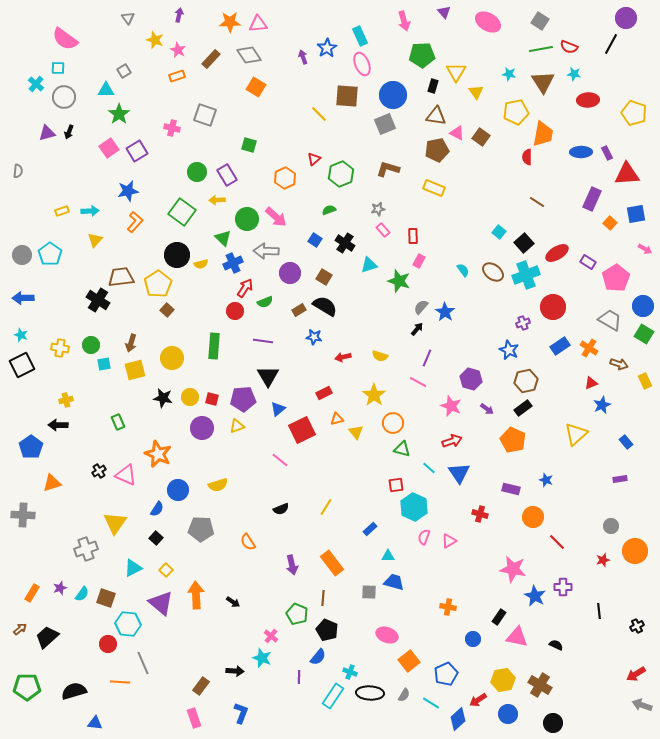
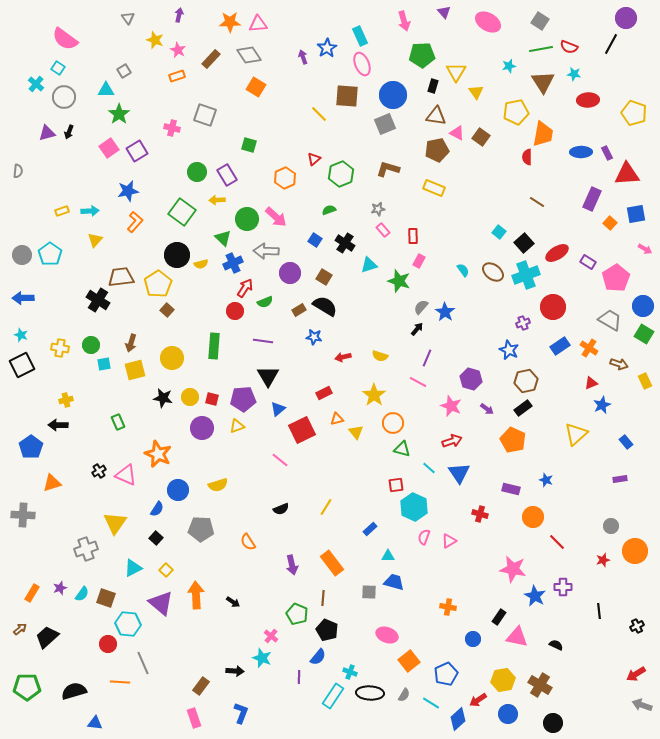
cyan square at (58, 68): rotated 32 degrees clockwise
cyan star at (509, 74): moved 8 px up; rotated 24 degrees counterclockwise
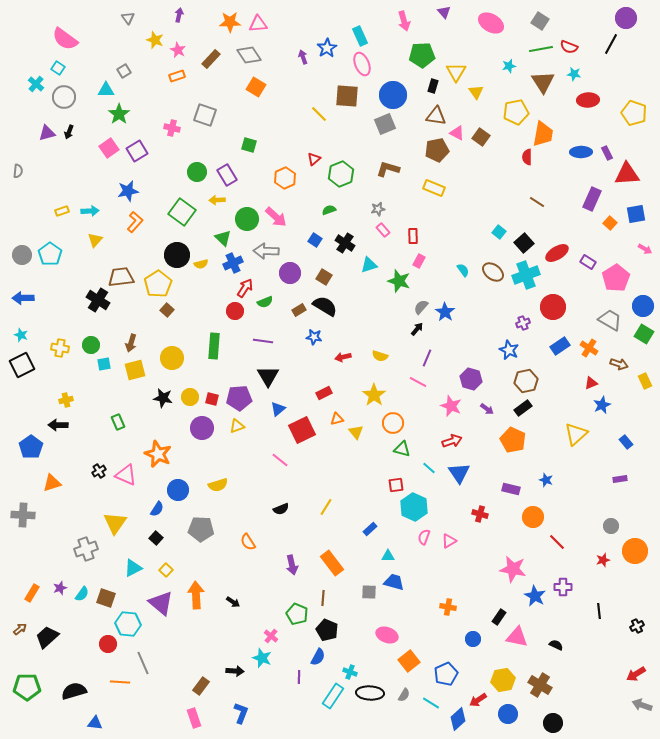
pink ellipse at (488, 22): moved 3 px right, 1 px down
purple pentagon at (243, 399): moved 4 px left, 1 px up
blue semicircle at (318, 657): rotated 12 degrees counterclockwise
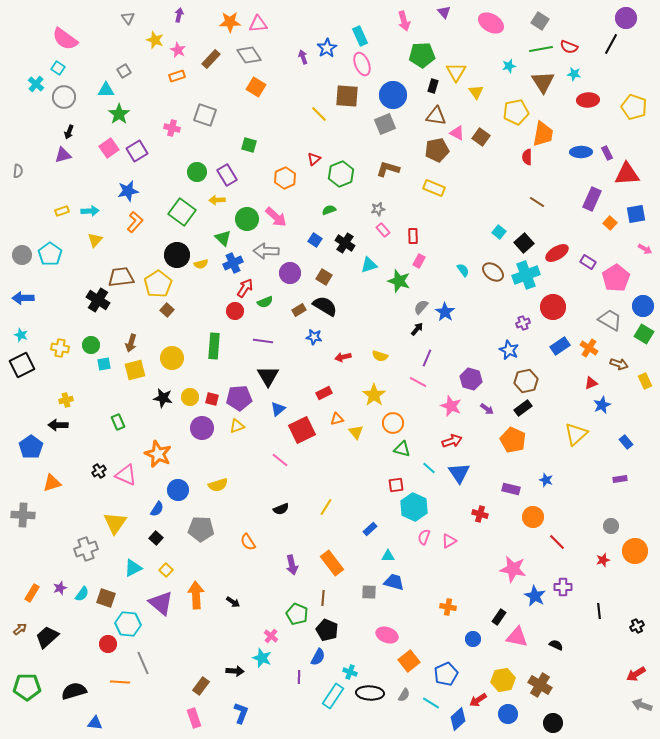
yellow pentagon at (634, 113): moved 6 px up
purple triangle at (47, 133): moved 16 px right, 22 px down
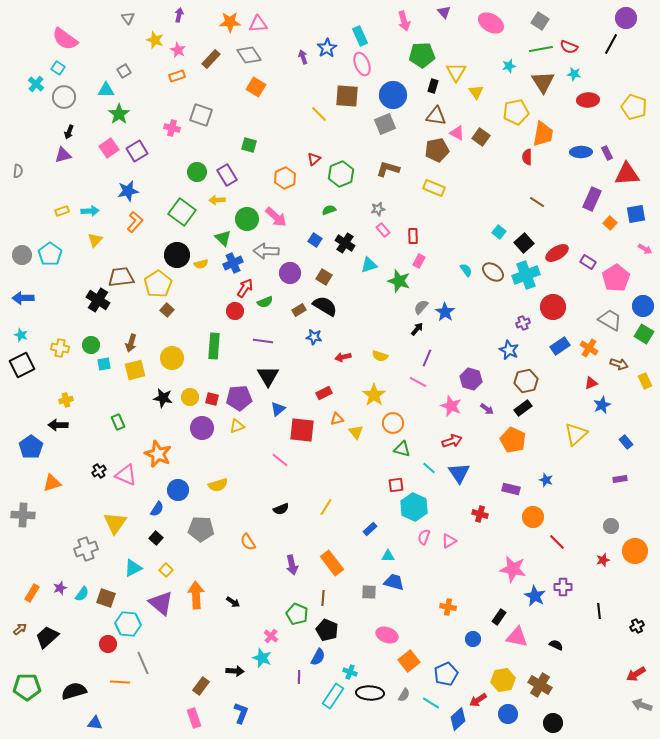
gray square at (205, 115): moved 4 px left
cyan semicircle at (463, 270): moved 3 px right
red square at (302, 430): rotated 32 degrees clockwise
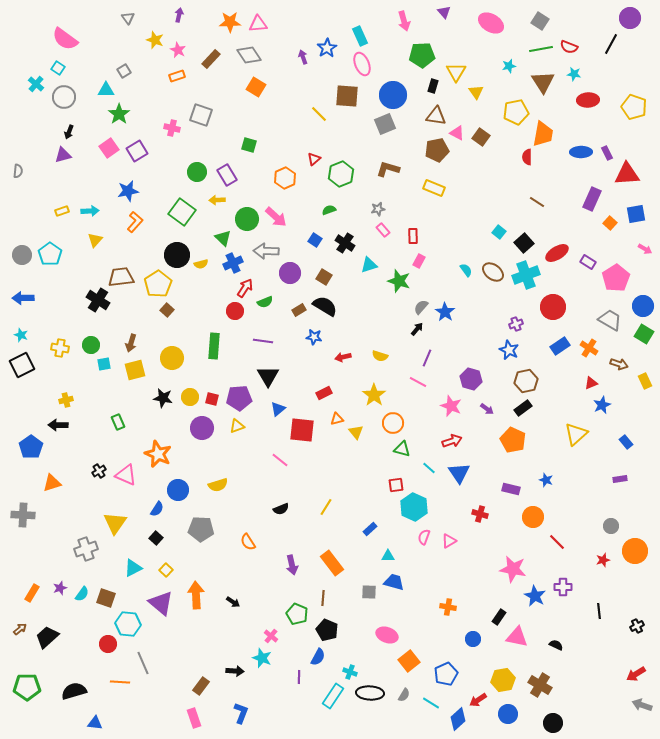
purple circle at (626, 18): moved 4 px right
purple cross at (523, 323): moved 7 px left, 1 px down
